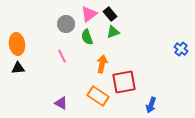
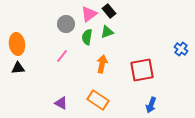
black rectangle: moved 1 px left, 3 px up
green triangle: moved 6 px left
green semicircle: rotated 28 degrees clockwise
pink line: rotated 64 degrees clockwise
red square: moved 18 px right, 12 px up
orange rectangle: moved 4 px down
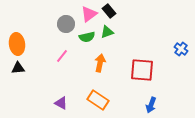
green semicircle: rotated 112 degrees counterclockwise
orange arrow: moved 2 px left, 1 px up
red square: rotated 15 degrees clockwise
